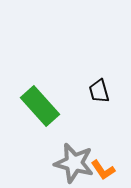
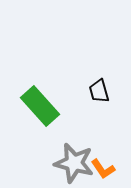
orange L-shape: moved 1 px up
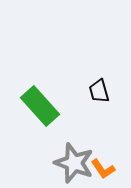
gray star: rotated 6 degrees clockwise
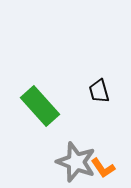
gray star: moved 2 px right, 1 px up
orange L-shape: moved 1 px up
